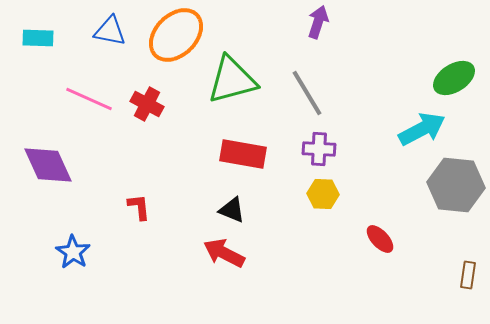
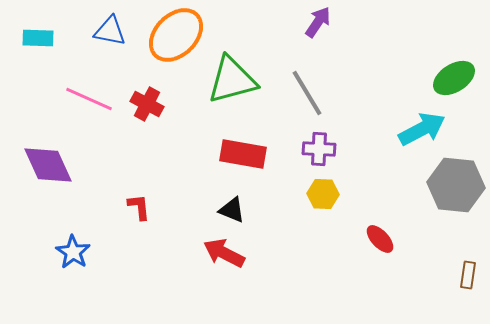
purple arrow: rotated 16 degrees clockwise
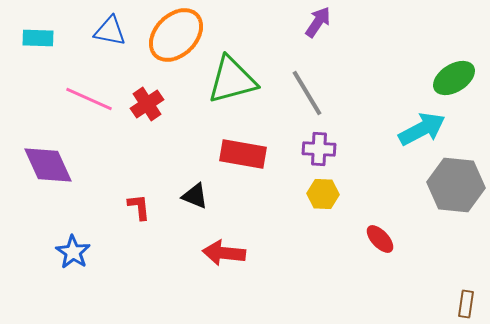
red cross: rotated 28 degrees clockwise
black triangle: moved 37 px left, 14 px up
red arrow: rotated 21 degrees counterclockwise
brown rectangle: moved 2 px left, 29 px down
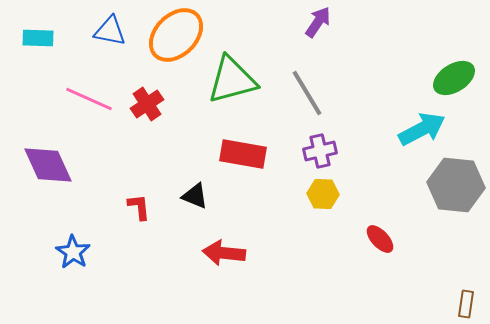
purple cross: moved 1 px right, 2 px down; rotated 16 degrees counterclockwise
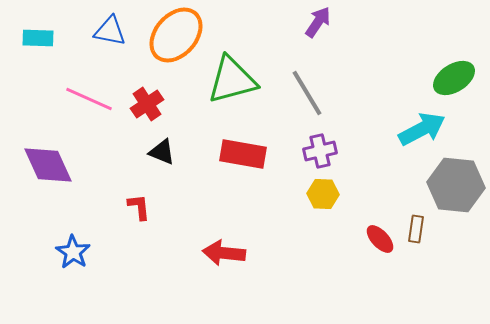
orange ellipse: rotated 4 degrees counterclockwise
black triangle: moved 33 px left, 44 px up
brown rectangle: moved 50 px left, 75 px up
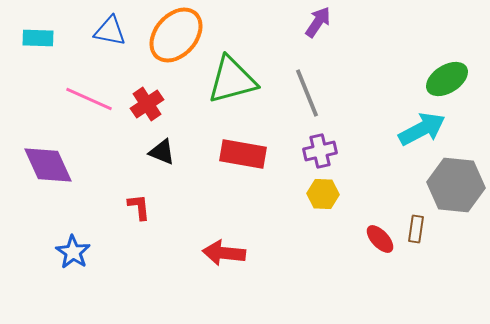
green ellipse: moved 7 px left, 1 px down
gray line: rotated 9 degrees clockwise
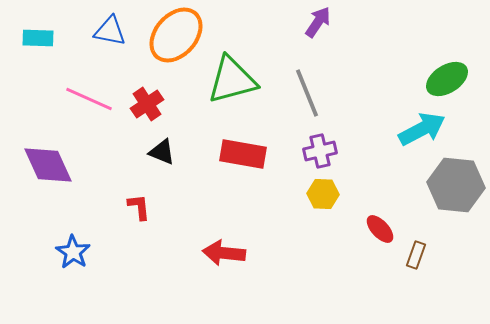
brown rectangle: moved 26 px down; rotated 12 degrees clockwise
red ellipse: moved 10 px up
